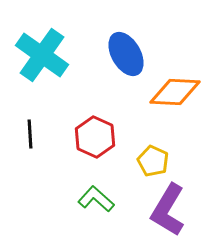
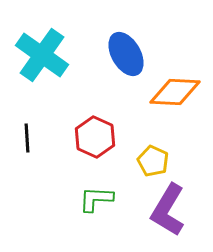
black line: moved 3 px left, 4 px down
green L-shape: rotated 39 degrees counterclockwise
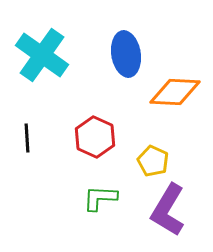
blue ellipse: rotated 21 degrees clockwise
green L-shape: moved 4 px right, 1 px up
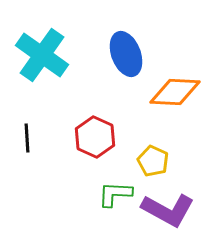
blue ellipse: rotated 12 degrees counterclockwise
green L-shape: moved 15 px right, 4 px up
purple L-shape: rotated 92 degrees counterclockwise
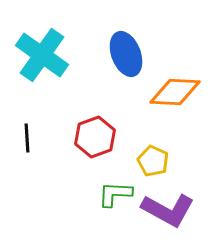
red hexagon: rotated 15 degrees clockwise
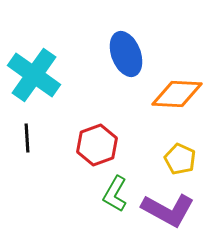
cyan cross: moved 8 px left, 20 px down
orange diamond: moved 2 px right, 2 px down
red hexagon: moved 2 px right, 8 px down
yellow pentagon: moved 27 px right, 2 px up
green L-shape: rotated 63 degrees counterclockwise
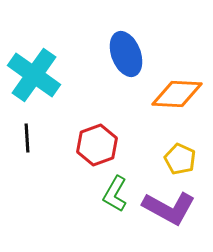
purple L-shape: moved 1 px right, 2 px up
